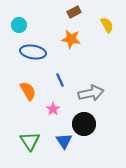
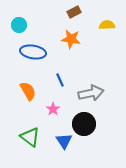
yellow semicircle: rotated 63 degrees counterclockwise
green triangle: moved 4 px up; rotated 20 degrees counterclockwise
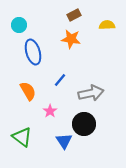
brown rectangle: moved 3 px down
blue ellipse: rotated 65 degrees clockwise
blue line: rotated 64 degrees clockwise
pink star: moved 3 px left, 2 px down
green triangle: moved 8 px left
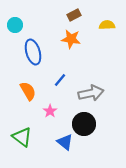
cyan circle: moved 4 px left
blue triangle: moved 1 px right, 1 px down; rotated 18 degrees counterclockwise
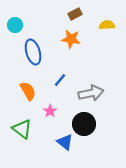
brown rectangle: moved 1 px right, 1 px up
green triangle: moved 8 px up
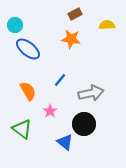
blue ellipse: moved 5 px left, 3 px up; rotated 35 degrees counterclockwise
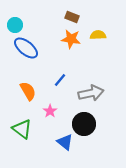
brown rectangle: moved 3 px left, 3 px down; rotated 48 degrees clockwise
yellow semicircle: moved 9 px left, 10 px down
blue ellipse: moved 2 px left, 1 px up
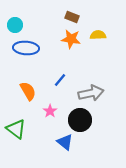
blue ellipse: rotated 35 degrees counterclockwise
black circle: moved 4 px left, 4 px up
green triangle: moved 6 px left
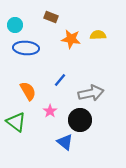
brown rectangle: moved 21 px left
green triangle: moved 7 px up
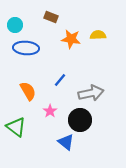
green triangle: moved 5 px down
blue triangle: moved 1 px right
